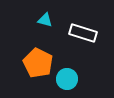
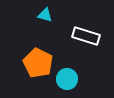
cyan triangle: moved 5 px up
white rectangle: moved 3 px right, 3 px down
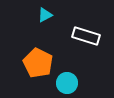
cyan triangle: rotated 42 degrees counterclockwise
cyan circle: moved 4 px down
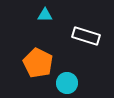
cyan triangle: rotated 28 degrees clockwise
